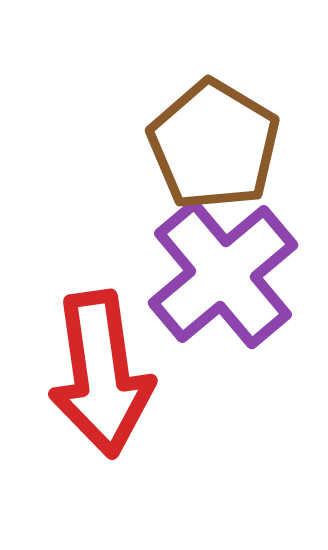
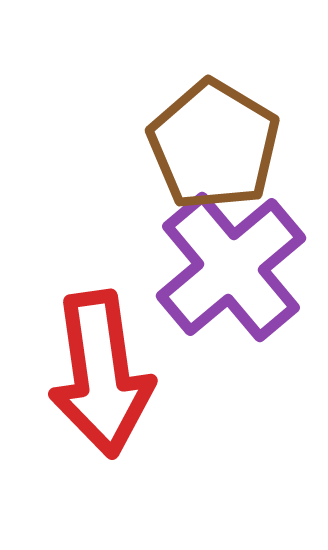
purple cross: moved 8 px right, 7 px up
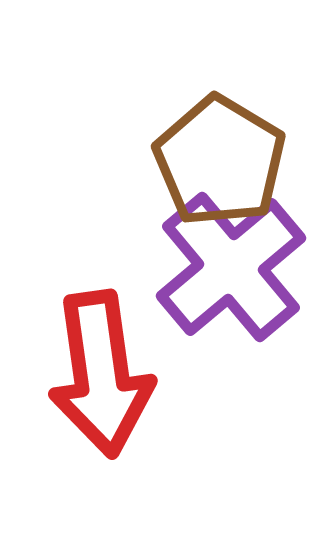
brown pentagon: moved 6 px right, 16 px down
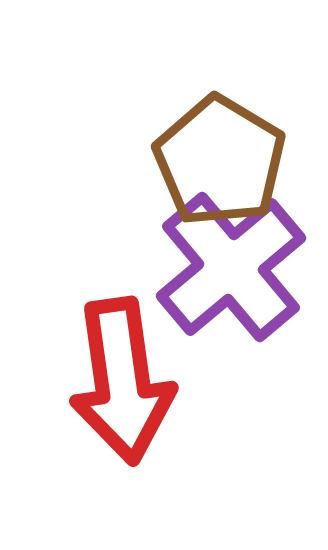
red arrow: moved 21 px right, 7 px down
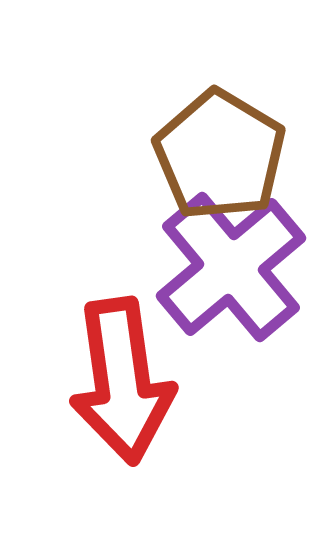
brown pentagon: moved 6 px up
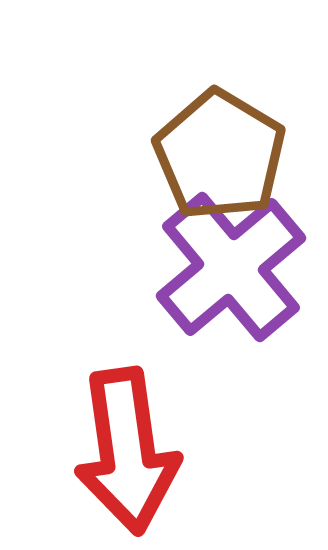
red arrow: moved 5 px right, 70 px down
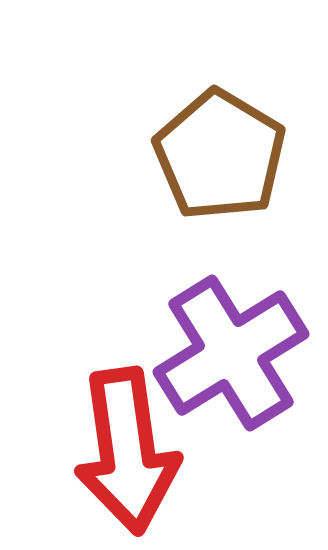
purple cross: moved 86 px down; rotated 8 degrees clockwise
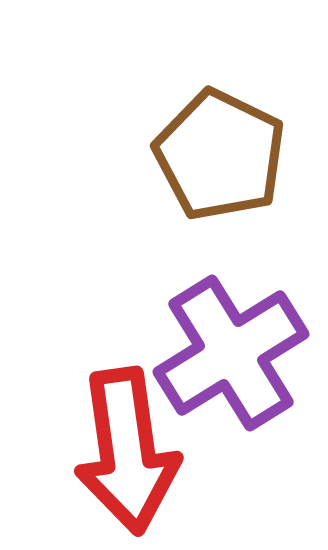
brown pentagon: rotated 5 degrees counterclockwise
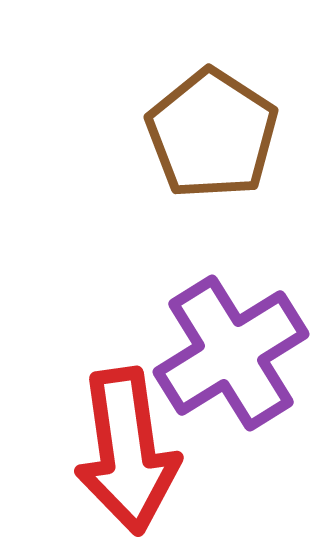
brown pentagon: moved 8 px left, 21 px up; rotated 7 degrees clockwise
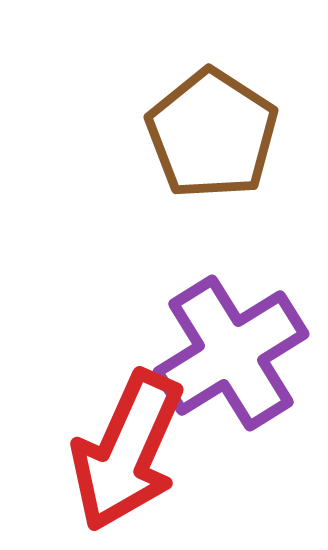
red arrow: rotated 32 degrees clockwise
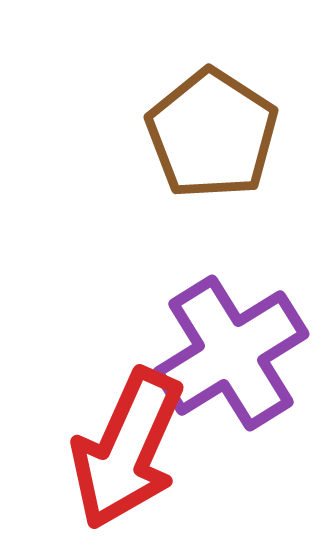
red arrow: moved 2 px up
